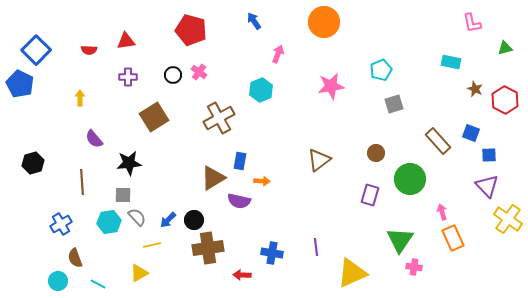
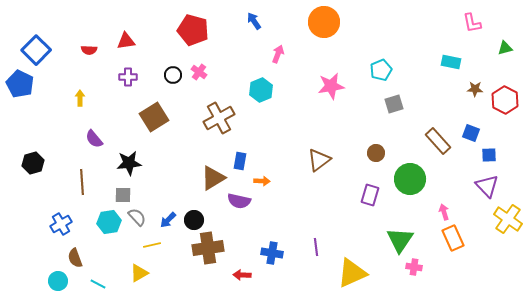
red pentagon at (191, 30): moved 2 px right
brown star at (475, 89): rotated 21 degrees counterclockwise
pink arrow at (442, 212): moved 2 px right
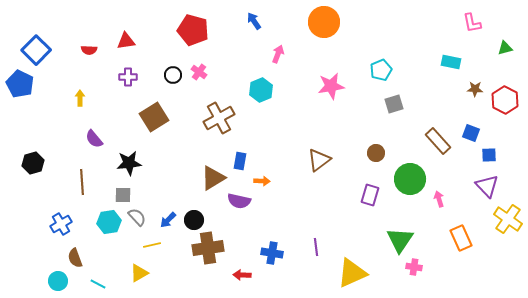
pink arrow at (444, 212): moved 5 px left, 13 px up
orange rectangle at (453, 238): moved 8 px right
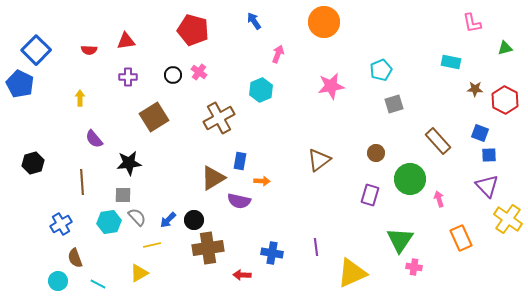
blue square at (471, 133): moved 9 px right
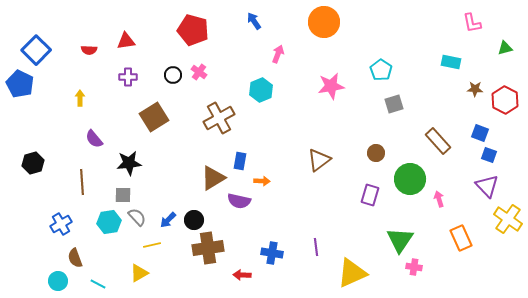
cyan pentagon at (381, 70): rotated 15 degrees counterclockwise
blue square at (489, 155): rotated 21 degrees clockwise
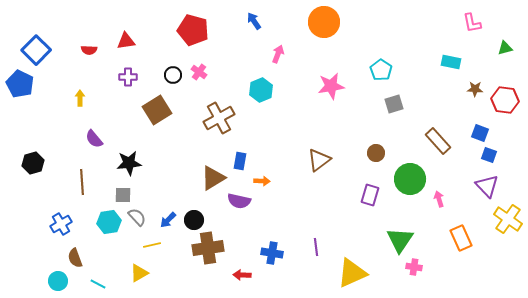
red hexagon at (505, 100): rotated 20 degrees counterclockwise
brown square at (154, 117): moved 3 px right, 7 px up
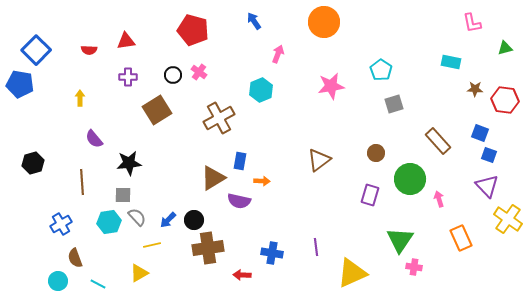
blue pentagon at (20, 84): rotated 16 degrees counterclockwise
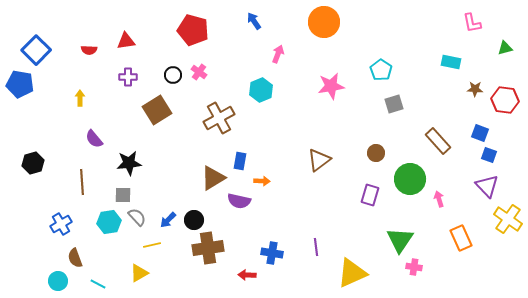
red arrow at (242, 275): moved 5 px right
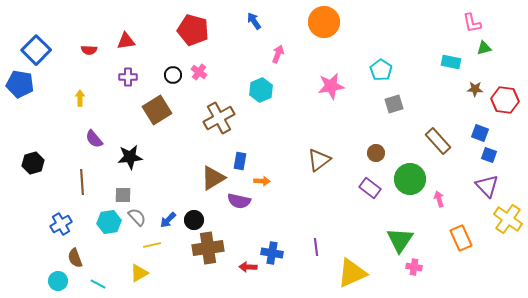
green triangle at (505, 48): moved 21 px left
black star at (129, 163): moved 1 px right, 6 px up
purple rectangle at (370, 195): moved 7 px up; rotated 70 degrees counterclockwise
red arrow at (247, 275): moved 1 px right, 8 px up
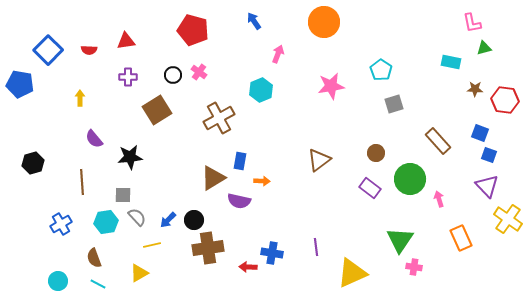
blue square at (36, 50): moved 12 px right
cyan hexagon at (109, 222): moved 3 px left
brown semicircle at (75, 258): moved 19 px right
